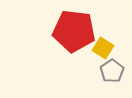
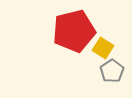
red pentagon: rotated 21 degrees counterclockwise
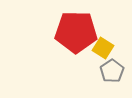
red pentagon: moved 2 px right, 1 px down; rotated 15 degrees clockwise
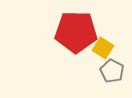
gray pentagon: rotated 10 degrees counterclockwise
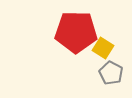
gray pentagon: moved 1 px left, 2 px down
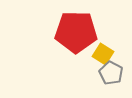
yellow square: moved 6 px down
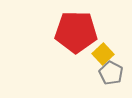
yellow square: rotated 15 degrees clockwise
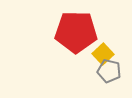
gray pentagon: moved 2 px left, 2 px up; rotated 15 degrees counterclockwise
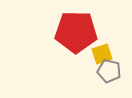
yellow square: moved 1 px left; rotated 25 degrees clockwise
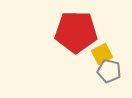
yellow square: rotated 10 degrees counterclockwise
